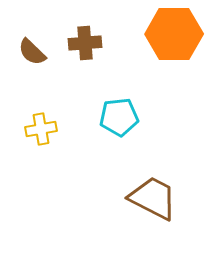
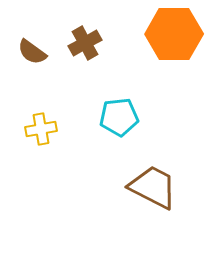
brown cross: rotated 24 degrees counterclockwise
brown semicircle: rotated 8 degrees counterclockwise
brown trapezoid: moved 11 px up
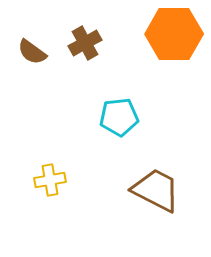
yellow cross: moved 9 px right, 51 px down
brown trapezoid: moved 3 px right, 3 px down
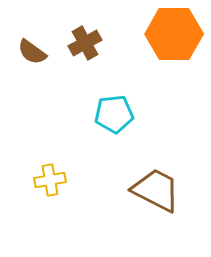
cyan pentagon: moved 5 px left, 3 px up
